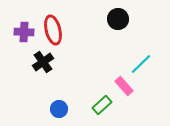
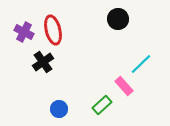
purple cross: rotated 24 degrees clockwise
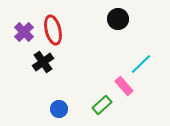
purple cross: rotated 18 degrees clockwise
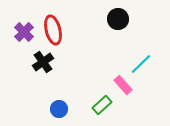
pink rectangle: moved 1 px left, 1 px up
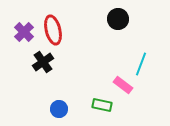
cyan line: rotated 25 degrees counterclockwise
pink rectangle: rotated 12 degrees counterclockwise
green rectangle: rotated 54 degrees clockwise
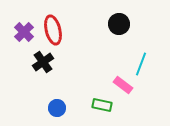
black circle: moved 1 px right, 5 px down
blue circle: moved 2 px left, 1 px up
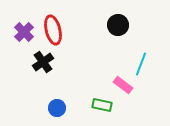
black circle: moved 1 px left, 1 px down
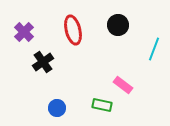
red ellipse: moved 20 px right
cyan line: moved 13 px right, 15 px up
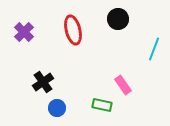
black circle: moved 6 px up
black cross: moved 20 px down
pink rectangle: rotated 18 degrees clockwise
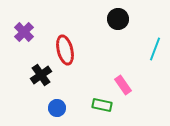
red ellipse: moved 8 px left, 20 px down
cyan line: moved 1 px right
black cross: moved 2 px left, 7 px up
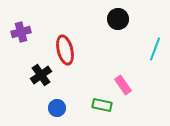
purple cross: moved 3 px left; rotated 30 degrees clockwise
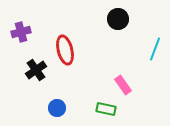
black cross: moved 5 px left, 5 px up
green rectangle: moved 4 px right, 4 px down
